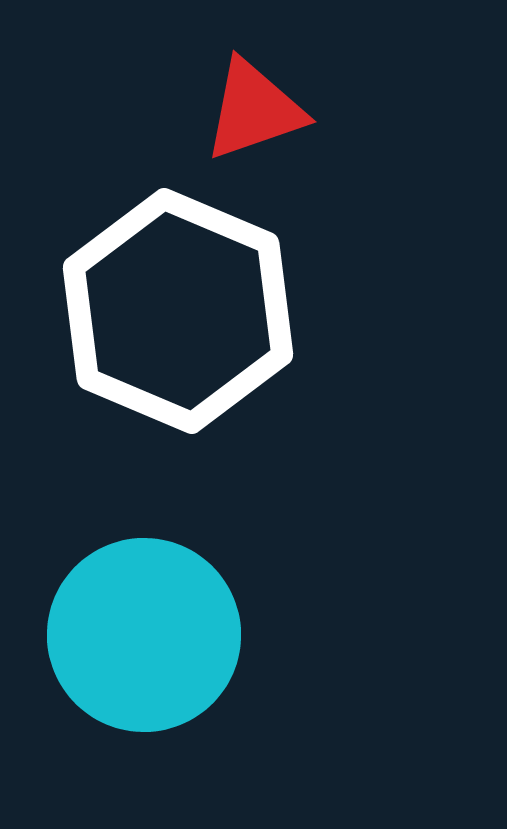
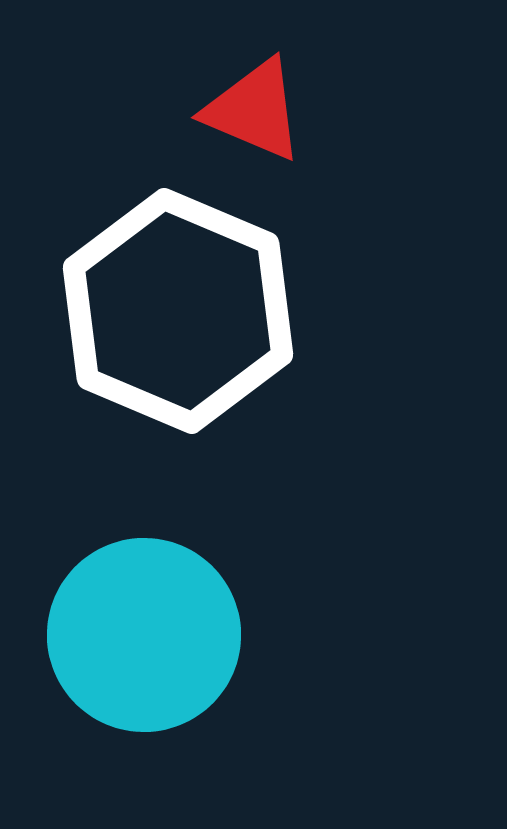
red triangle: rotated 42 degrees clockwise
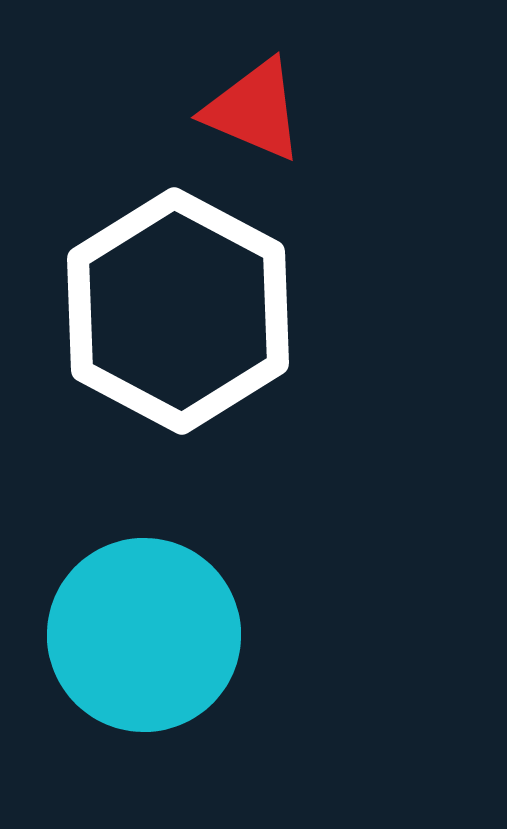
white hexagon: rotated 5 degrees clockwise
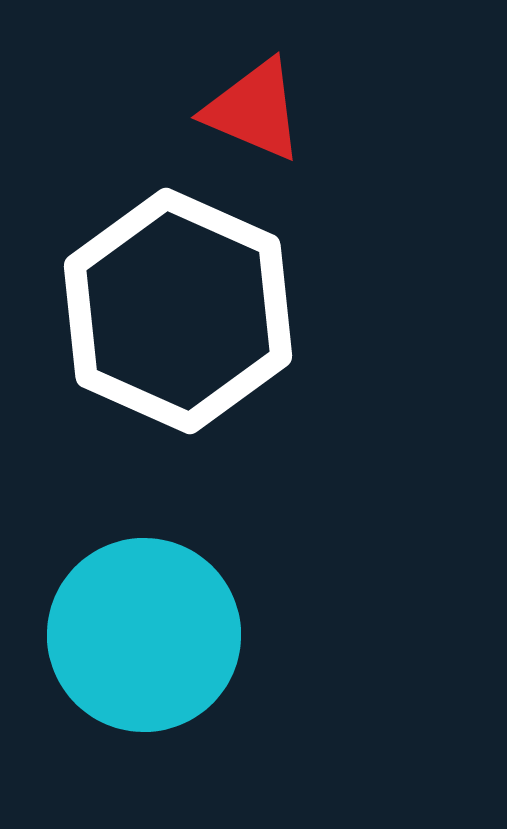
white hexagon: rotated 4 degrees counterclockwise
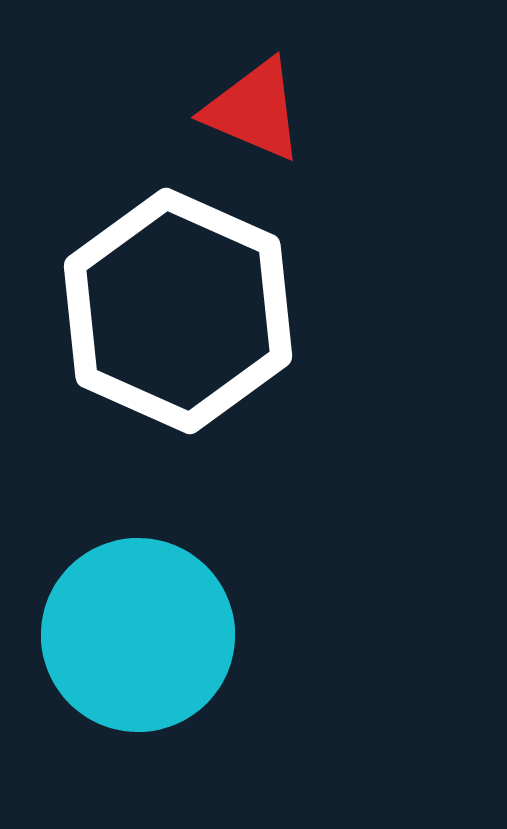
cyan circle: moved 6 px left
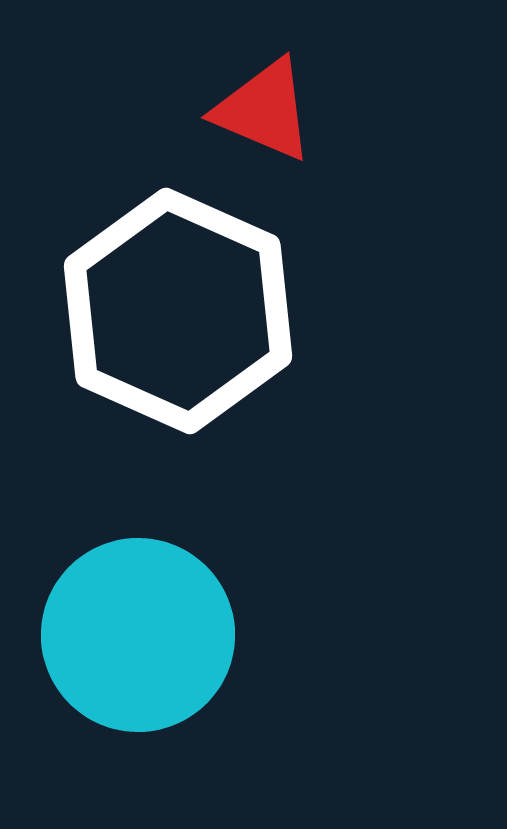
red triangle: moved 10 px right
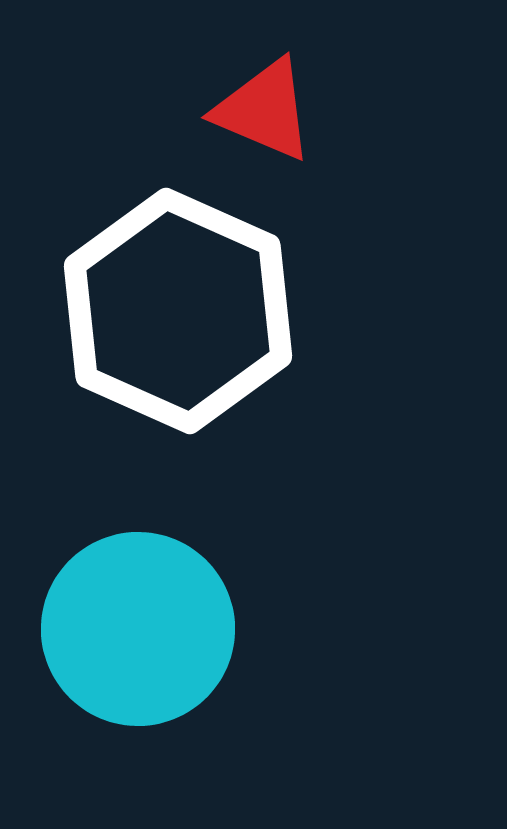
cyan circle: moved 6 px up
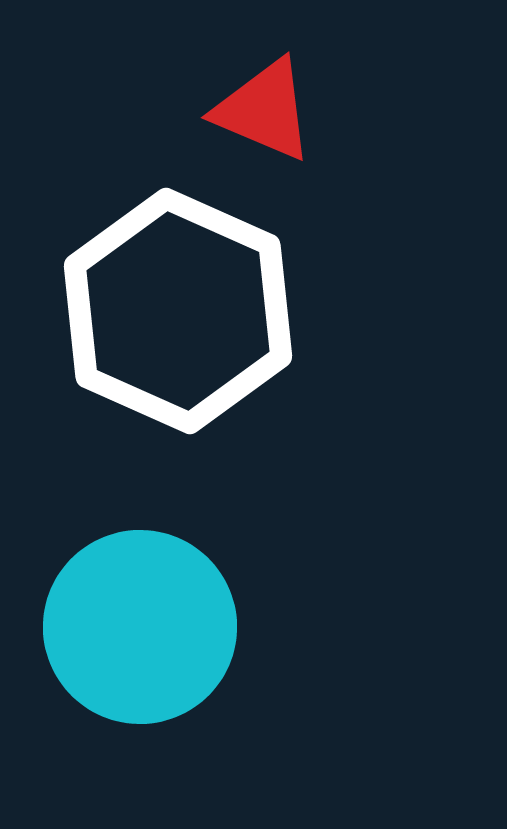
cyan circle: moved 2 px right, 2 px up
